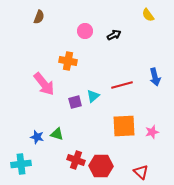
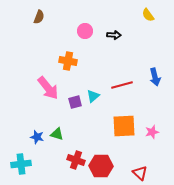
black arrow: rotated 32 degrees clockwise
pink arrow: moved 4 px right, 4 px down
red triangle: moved 1 px left, 1 px down
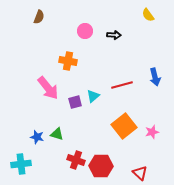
orange square: rotated 35 degrees counterclockwise
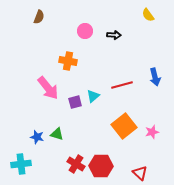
red cross: moved 4 px down; rotated 12 degrees clockwise
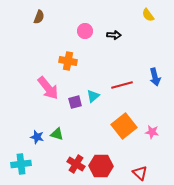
pink star: rotated 24 degrees clockwise
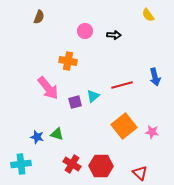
red cross: moved 4 px left
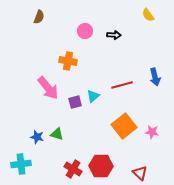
red cross: moved 1 px right, 5 px down
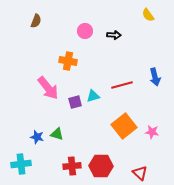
brown semicircle: moved 3 px left, 4 px down
cyan triangle: rotated 24 degrees clockwise
red cross: moved 1 px left, 3 px up; rotated 36 degrees counterclockwise
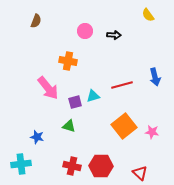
green triangle: moved 12 px right, 8 px up
red cross: rotated 18 degrees clockwise
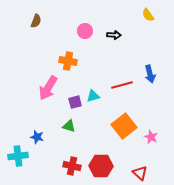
blue arrow: moved 5 px left, 3 px up
pink arrow: rotated 70 degrees clockwise
pink star: moved 1 px left, 5 px down; rotated 16 degrees clockwise
cyan cross: moved 3 px left, 8 px up
